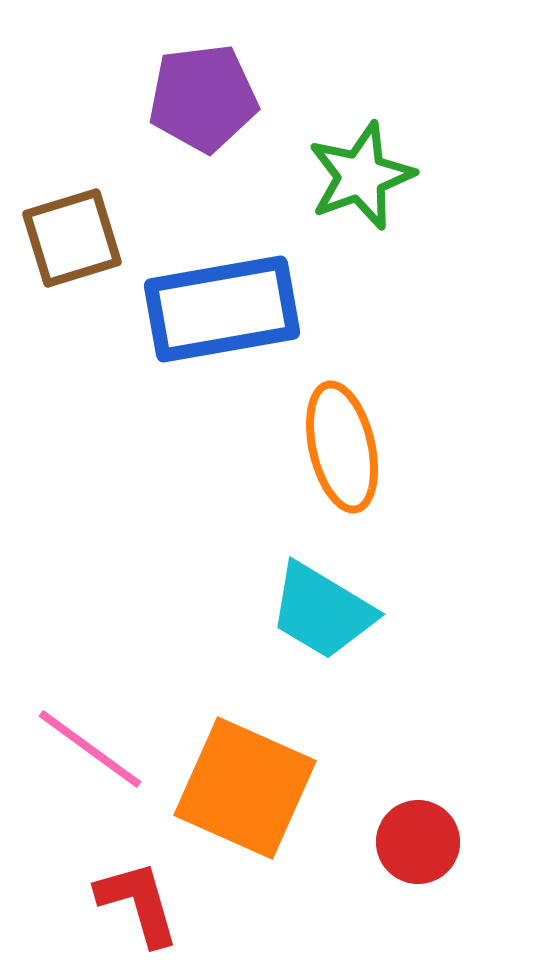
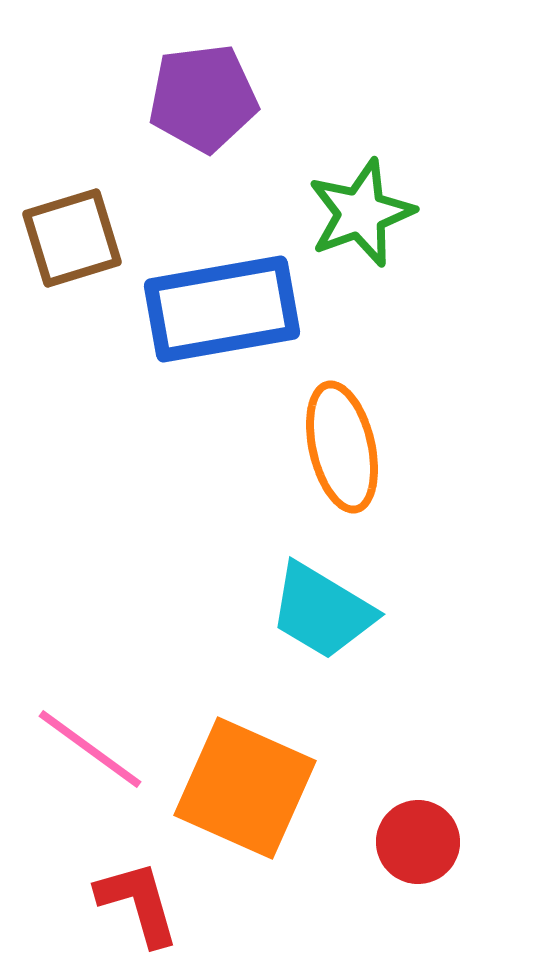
green star: moved 37 px down
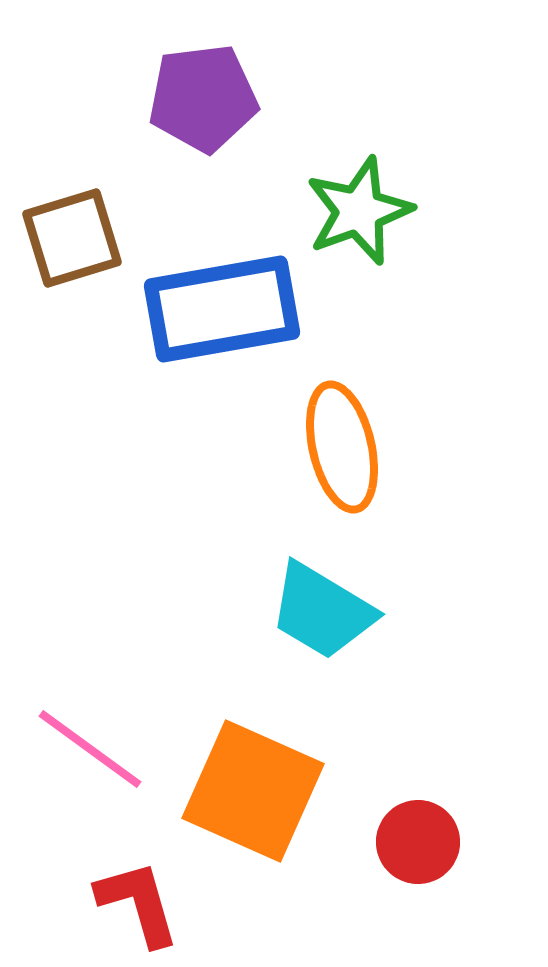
green star: moved 2 px left, 2 px up
orange square: moved 8 px right, 3 px down
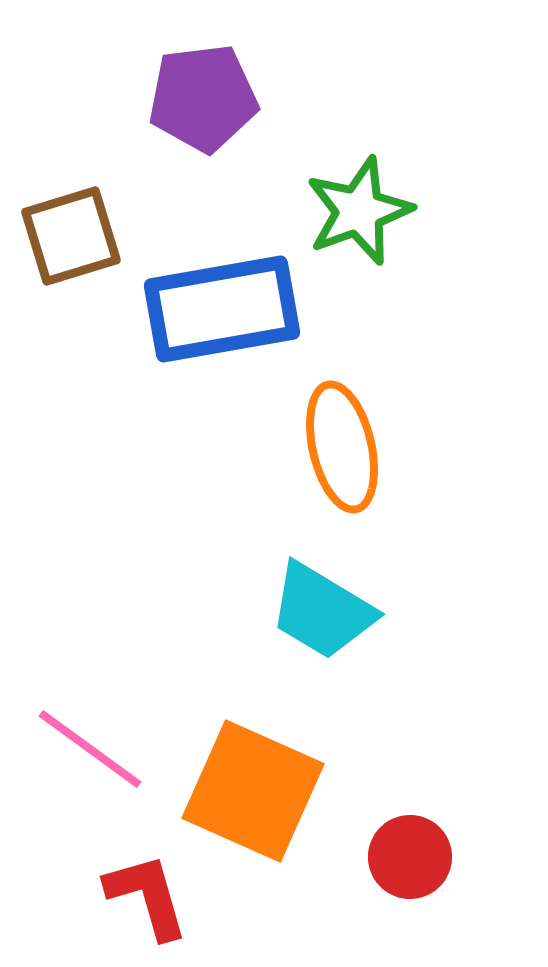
brown square: moved 1 px left, 2 px up
red circle: moved 8 px left, 15 px down
red L-shape: moved 9 px right, 7 px up
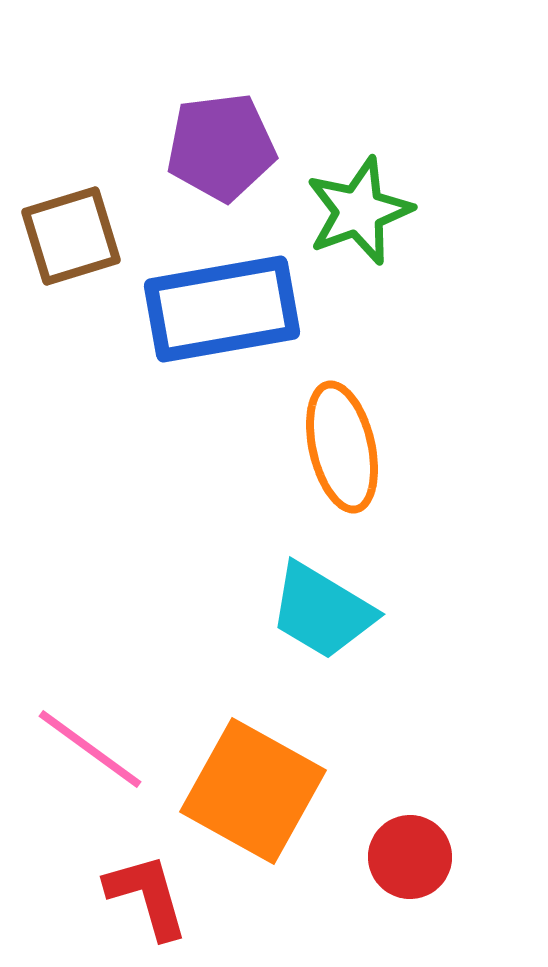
purple pentagon: moved 18 px right, 49 px down
orange square: rotated 5 degrees clockwise
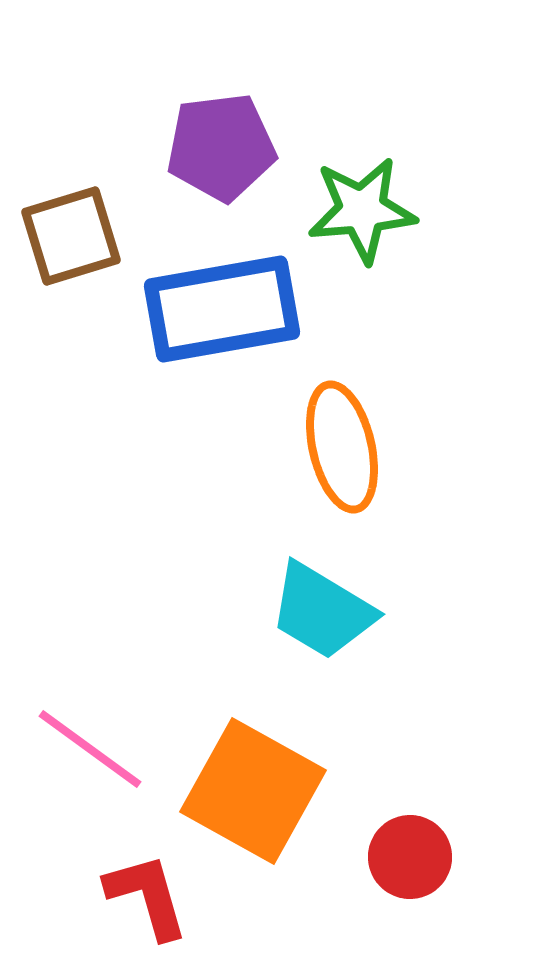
green star: moved 3 px right, 1 px up; rotated 15 degrees clockwise
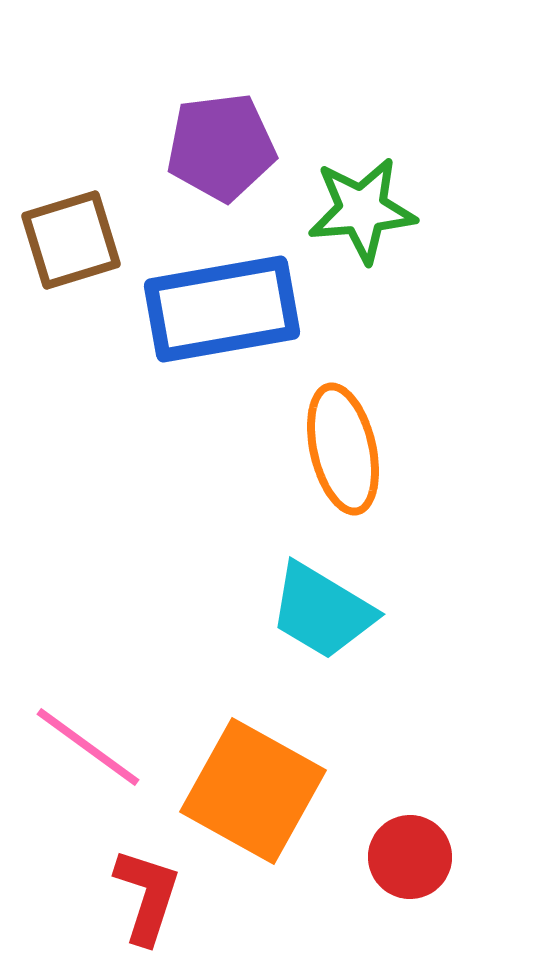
brown square: moved 4 px down
orange ellipse: moved 1 px right, 2 px down
pink line: moved 2 px left, 2 px up
red L-shape: rotated 34 degrees clockwise
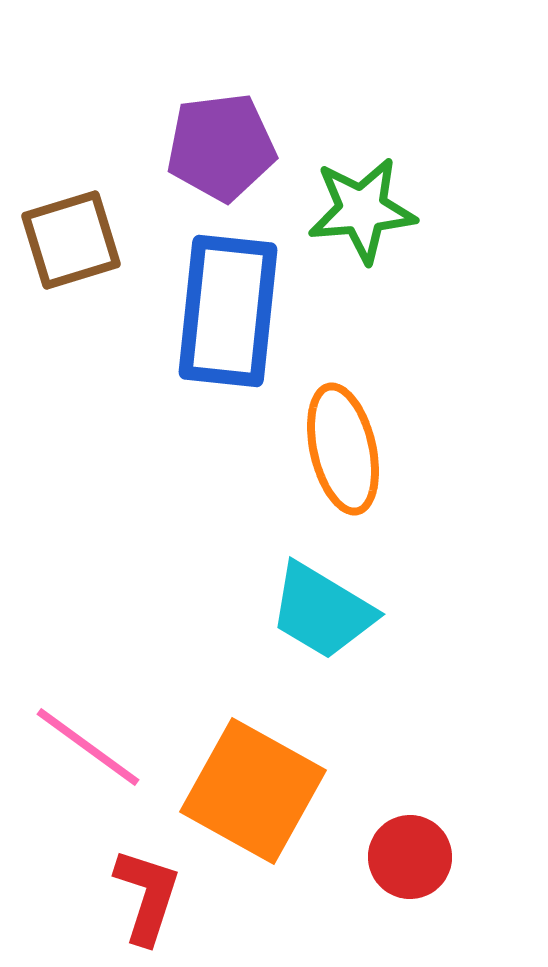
blue rectangle: moved 6 px right, 2 px down; rotated 74 degrees counterclockwise
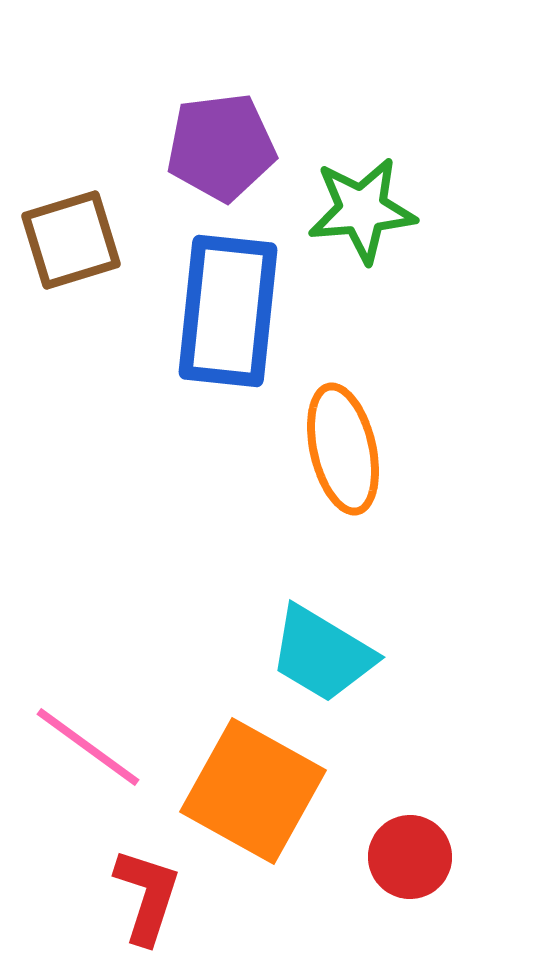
cyan trapezoid: moved 43 px down
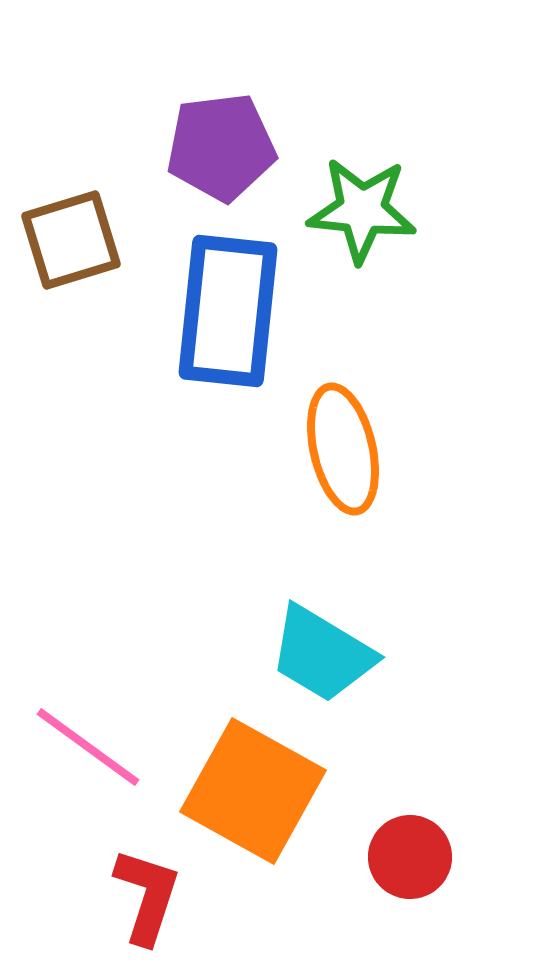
green star: rotated 11 degrees clockwise
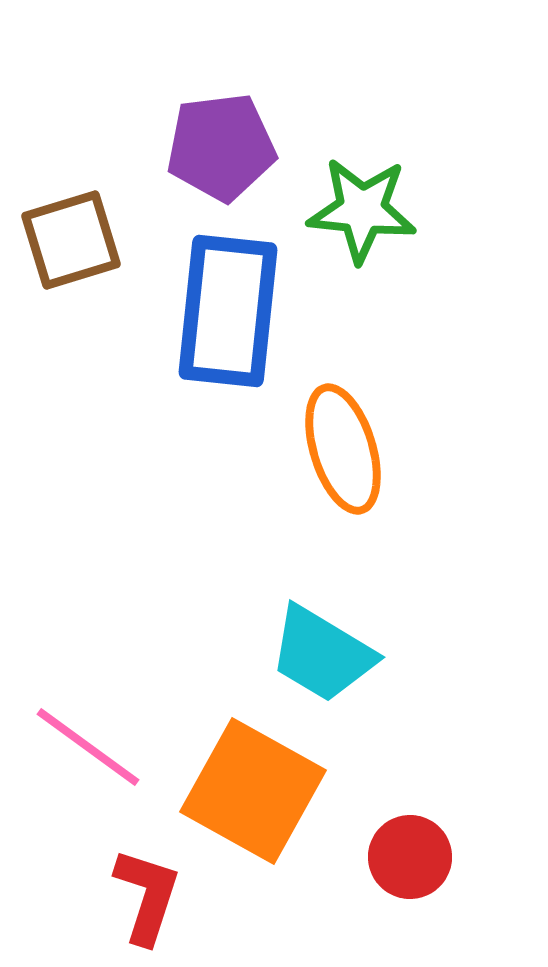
orange ellipse: rotated 4 degrees counterclockwise
